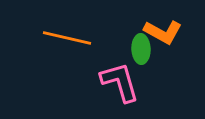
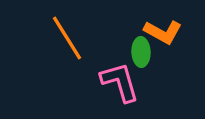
orange line: rotated 45 degrees clockwise
green ellipse: moved 3 px down
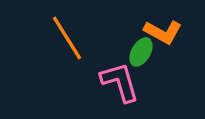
green ellipse: rotated 32 degrees clockwise
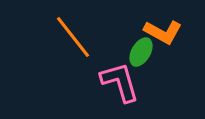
orange line: moved 6 px right, 1 px up; rotated 6 degrees counterclockwise
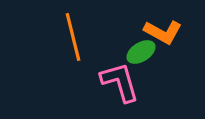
orange line: rotated 24 degrees clockwise
green ellipse: rotated 28 degrees clockwise
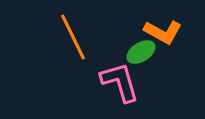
orange line: rotated 12 degrees counterclockwise
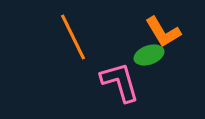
orange L-shape: rotated 30 degrees clockwise
green ellipse: moved 8 px right, 3 px down; rotated 12 degrees clockwise
